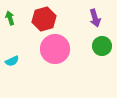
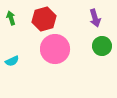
green arrow: moved 1 px right
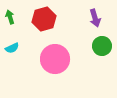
green arrow: moved 1 px left, 1 px up
pink circle: moved 10 px down
cyan semicircle: moved 13 px up
